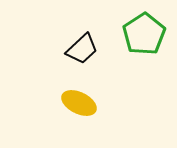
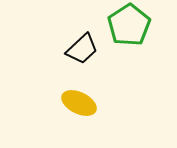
green pentagon: moved 15 px left, 9 px up
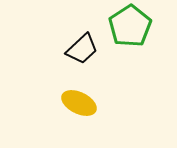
green pentagon: moved 1 px right, 1 px down
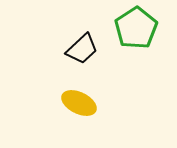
green pentagon: moved 6 px right, 2 px down
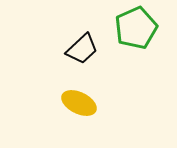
green pentagon: rotated 9 degrees clockwise
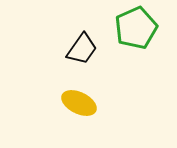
black trapezoid: rotated 12 degrees counterclockwise
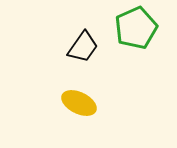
black trapezoid: moved 1 px right, 2 px up
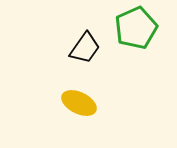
black trapezoid: moved 2 px right, 1 px down
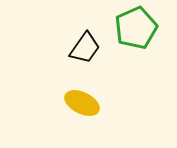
yellow ellipse: moved 3 px right
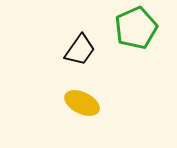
black trapezoid: moved 5 px left, 2 px down
